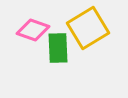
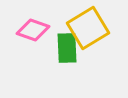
green rectangle: moved 9 px right
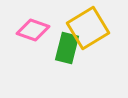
green rectangle: rotated 16 degrees clockwise
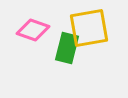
yellow square: moved 1 px right; rotated 21 degrees clockwise
